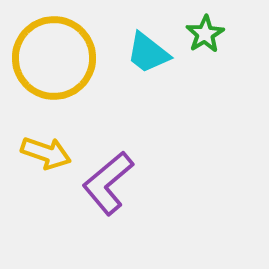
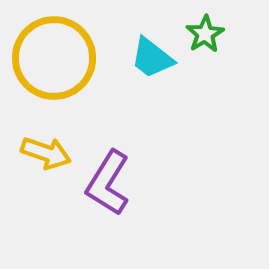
cyan trapezoid: moved 4 px right, 5 px down
purple L-shape: rotated 18 degrees counterclockwise
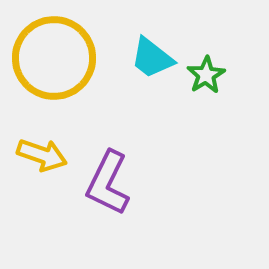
green star: moved 1 px right, 41 px down
yellow arrow: moved 4 px left, 2 px down
purple L-shape: rotated 6 degrees counterclockwise
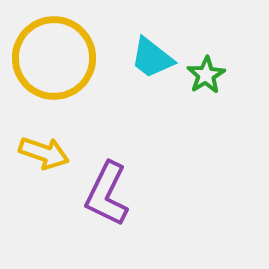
yellow arrow: moved 2 px right, 2 px up
purple L-shape: moved 1 px left, 11 px down
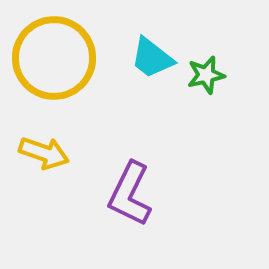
green star: rotated 18 degrees clockwise
purple L-shape: moved 23 px right
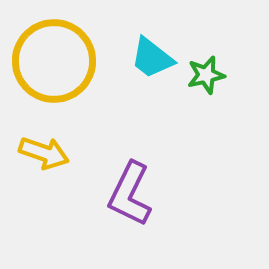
yellow circle: moved 3 px down
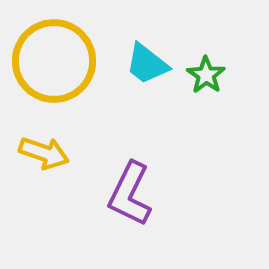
cyan trapezoid: moved 5 px left, 6 px down
green star: rotated 24 degrees counterclockwise
